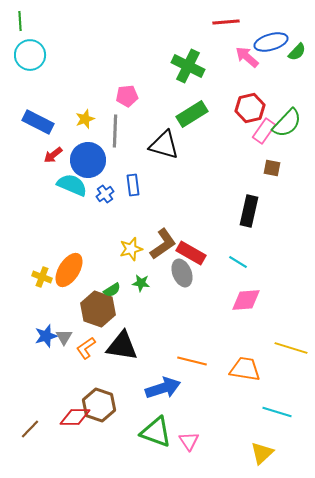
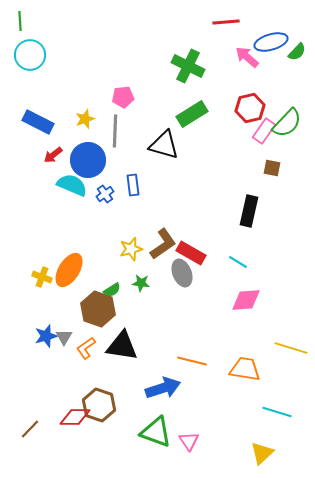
pink pentagon at (127, 96): moved 4 px left, 1 px down
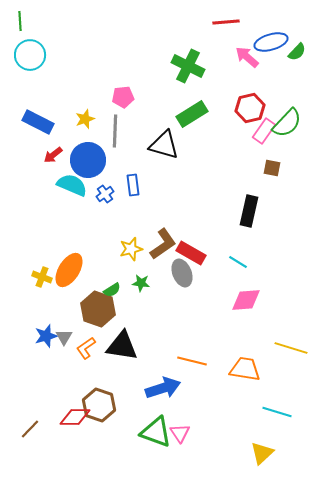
pink triangle at (189, 441): moved 9 px left, 8 px up
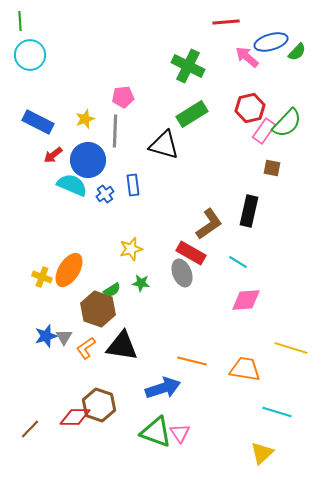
brown L-shape at (163, 244): moved 46 px right, 20 px up
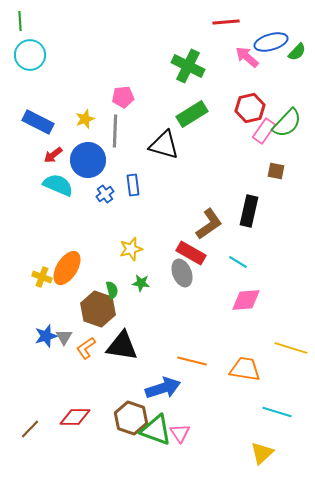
brown square at (272, 168): moved 4 px right, 3 px down
cyan semicircle at (72, 185): moved 14 px left
orange ellipse at (69, 270): moved 2 px left, 2 px up
green semicircle at (112, 290): rotated 72 degrees counterclockwise
brown hexagon at (99, 405): moved 32 px right, 13 px down
green triangle at (156, 432): moved 2 px up
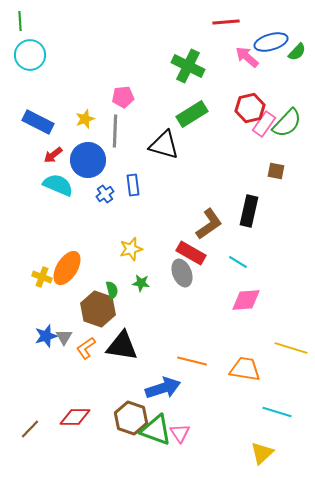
pink rectangle at (264, 131): moved 7 px up
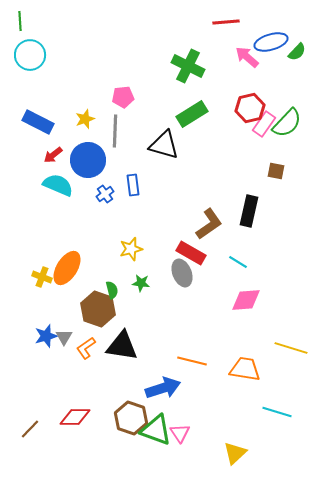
yellow triangle at (262, 453): moved 27 px left
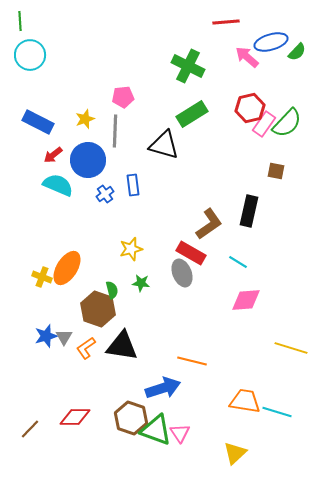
orange trapezoid at (245, 369): moved 32 px down
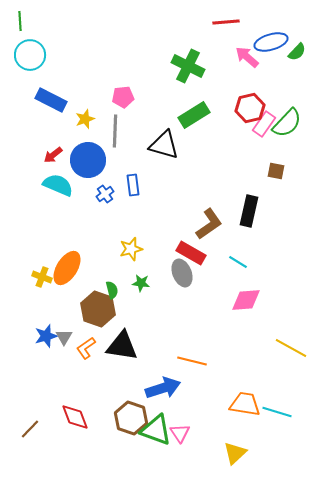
green rectangle at (192, 114): moved 2 px right, 1 px down
blue rectangle at (38, 122): moved 13 px right, 22 px up
yellow line at (291, 348): rotated 12 degrees clockwise
orange trapezoid at (245, 401): moved 3 px down
red diamond at (75, 417): rotated 68 degrees clockwise
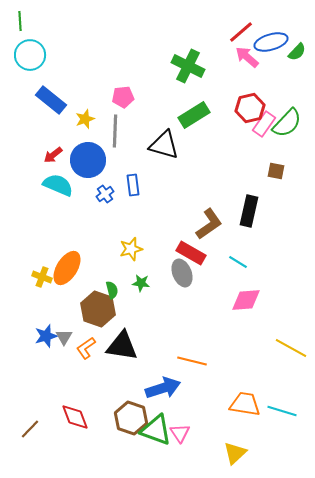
red line at (226, 22): moved 15 px right, 10 px down; rotated 36 degrees counterclockwise
blue rectangle at (51, 100): rotated 12 degrees clockwise
cyan line at (277, 412): moved 5 px right, 1 px up
